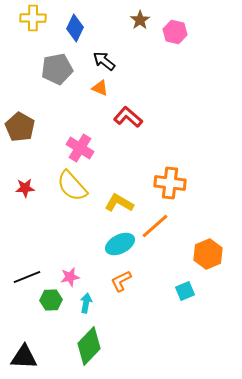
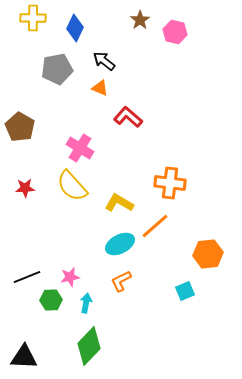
orange hexagon: rotated 16 degrees clockwise
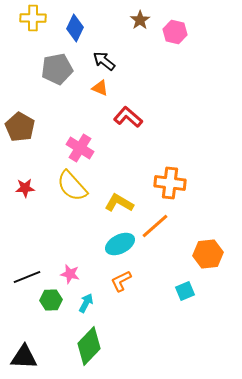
pink star: moved 3 px up; rotated 24 degrees clockwise
cyan arrow: rotated 18 degrees clockwise
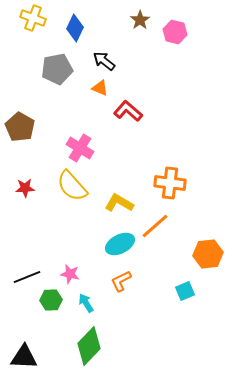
yellow cross: rotated 20 degrees clockwise
red L-shape: moved 6 px up
cyan arrow: rotated 60 degrees counterclockwise
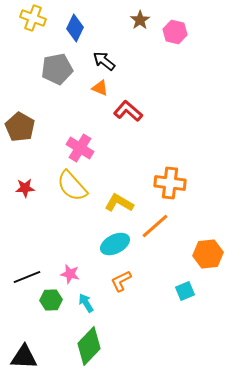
cyan ellipse: moved 5 px left
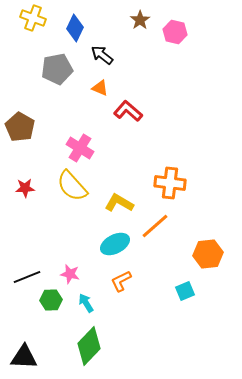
black arrow: moved 2 px left, 6 px up
